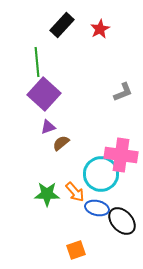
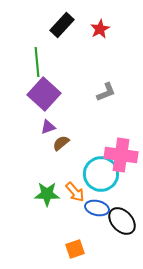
gray L-shape: moved 17 px left
orange square: moved 1 px left, 1 px up
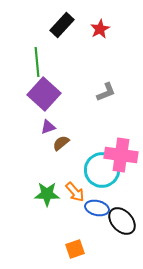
cyan circle: moved 1 px right, 4 px up
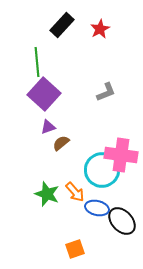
green star: rotated 20 degrees clockwise
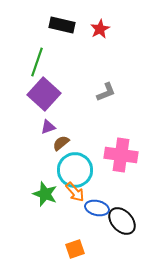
black rectangle: rotated 60 degrees clockwise
green line: rotated 24 degrees clockwise
cyan circle: moved 27 px left
green star: moved 2 px left
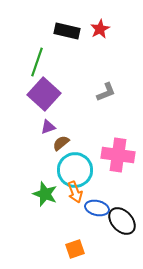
black rectangle: moved 5 px right, 6 px down
pink cross: moved 3 px left
orange arrow: rotated 20 degrees clockwise
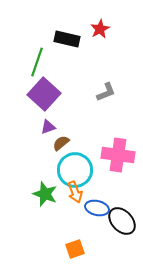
black rectangle: moved 8 px down
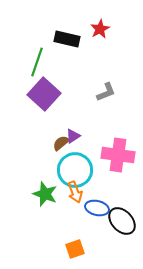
purple triangle: moved 25 px right, 9 px down; rotated 14 degrees counterclockwise
